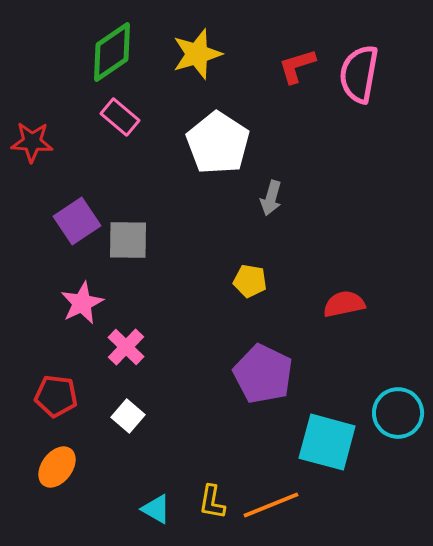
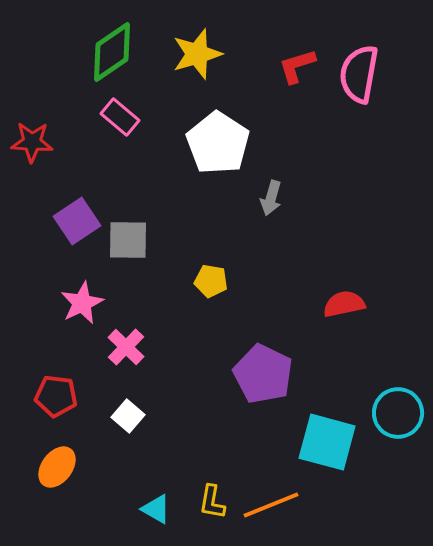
yellow pentagon: moved 39 px left
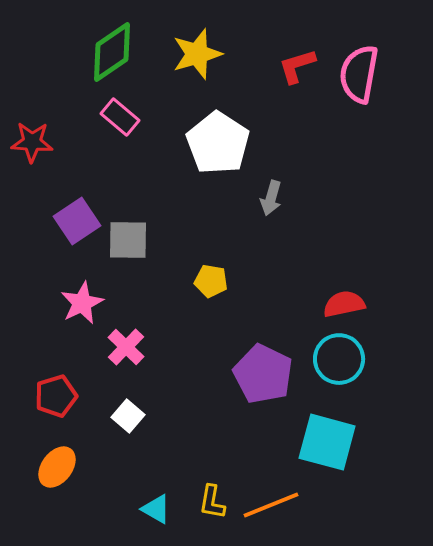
red pentagon: rotated 24 degrees counterclockwise
cyan circle: moved 59 px left, 54 px up
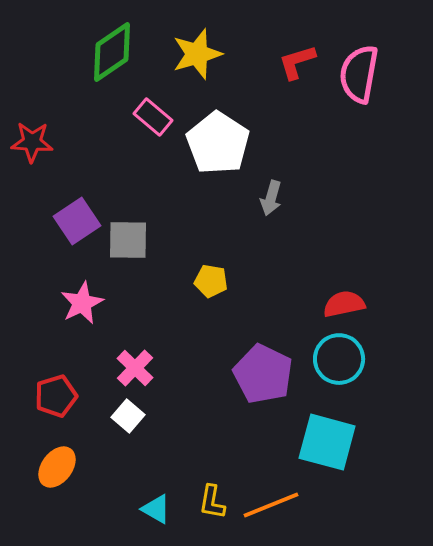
red L-shape: moved 4 px up
pink rectangle: moved 33 px right
pink cross: moved 9 px right, 21 px down
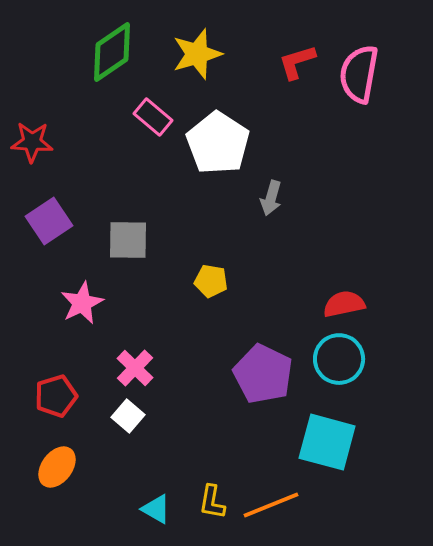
purple square: moved 28 px left
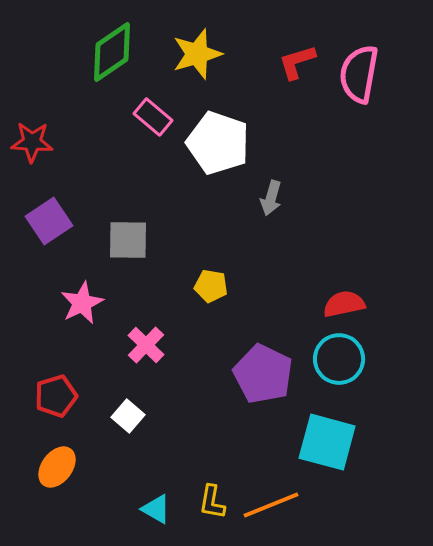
white pentagon: rotated 14 degrees counterclockwise
yellow pentagon: moved 5 px down
pink cross: moved 11 px right, 23 px up
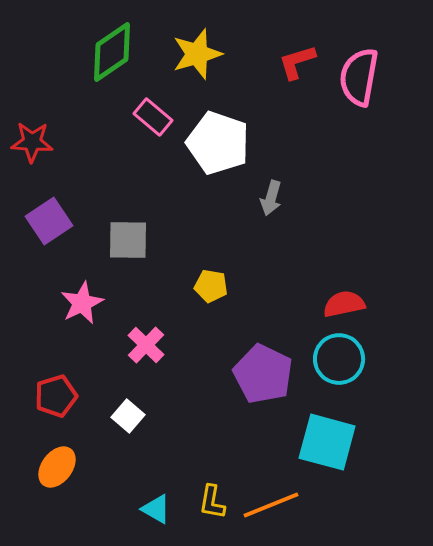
pink semicircle: moved 3 px down
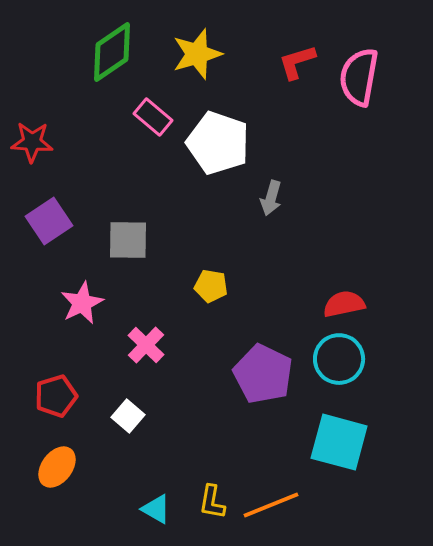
cyan square: moved 12 px right
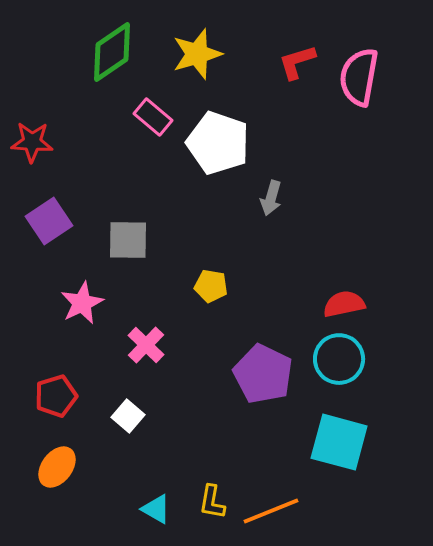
orange line: moved 6 px down
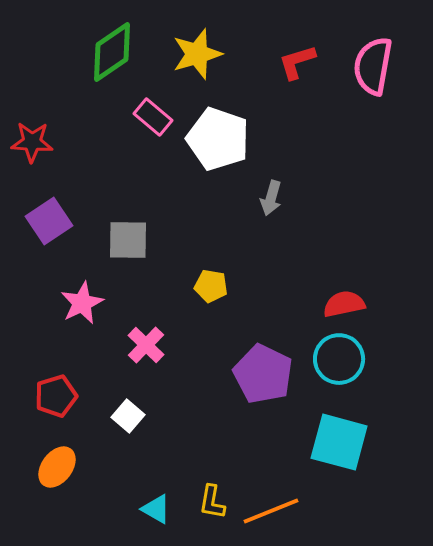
pink semicircle: moved 14 px right, 11 px up
white pentagon: moved 4 px up
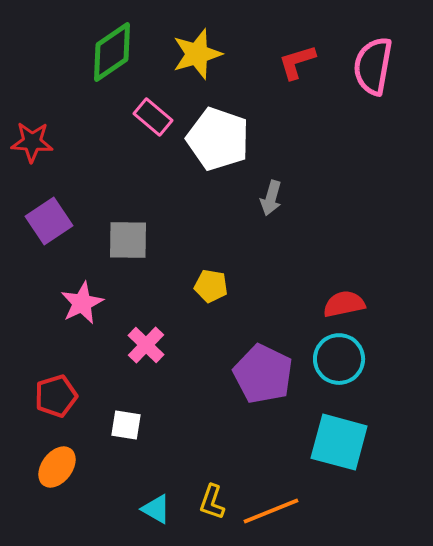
white square: moved 2 px left, 9 px down; rotated 32 degrees counterclockwise
yellow L-shape: rotated 9 degrees clockwise
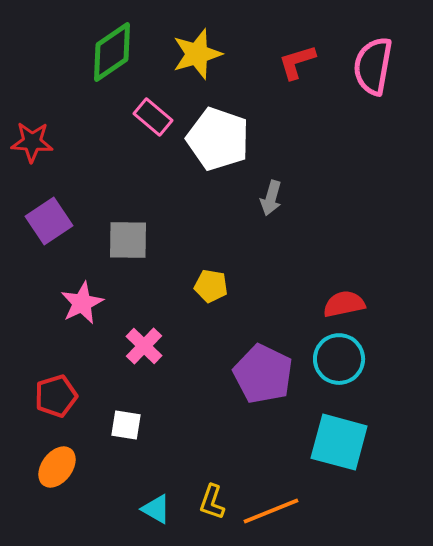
pink cross: moved 2 px left, 1 px down
